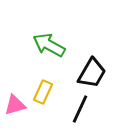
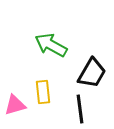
green arrow: moved 2 px right
yellow rectangle: rotated 30 degrees counterclockwise
black line: rotated 32 degrees counterclockwise
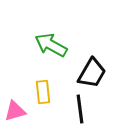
pink triangle: moved 6 px down
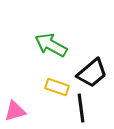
black trapezoid: rotated 20 degrees clockwise
yellow rectangle: moved 14 px right, 5 px up; rotated 65 degrees counterclockwise
black line: moved 1 px right, 1 px up
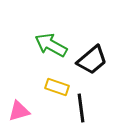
black trapezoid: moved 13 px up
pink triangle: moved 4 px right
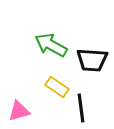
black trapezoid: rotated 44 degrees clockwise
yellow rectangle: rotated 15 degrees clockwise
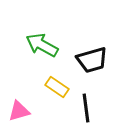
green arrow: moved 9 px left
black trapezoid: rotated 20 degrees counterclockwise
black line: moved 5 px right
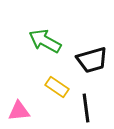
green arrow: moved 3 px right, 4 px up
pink triangle: rotated 10 degrees clockwise
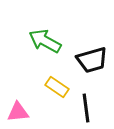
pink triangle: moved 1 px left, 1 px down
